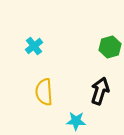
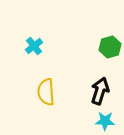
yellow semicircle: moved 2 px right
cyan star: moved 29 px right
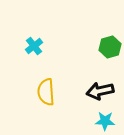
black arrow: rotated 120 degrees counterclockwise
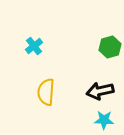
yellow semicircle: rotated 8 degrees clockwise
cyan star: moved 1 px left, 1 px up
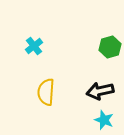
cyan star: rotated 18 degrees clockwise
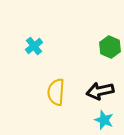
green hexagon: rotated 20 degrees counterclockwise
yellow semicircle: moved 10 px right
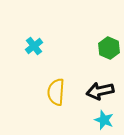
green hexagon: moved 1 px left, 1 px down
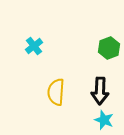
green hexagon: rotated 15 degrees clockwise
black arrow: rotated 76 degrees counterclockwise
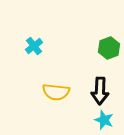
yellow semicircle: rotated 88 degrees counterclockwise
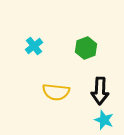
green hexagon: moved 23 px left
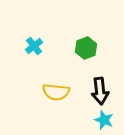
black arrow: rotated 8 degrees counterclockwise
